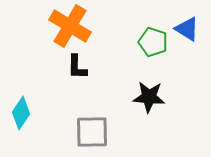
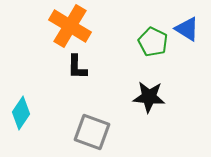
green pentagon: rotated 8 degrees clockwise
gray square: rotated 21 degrees clockwise
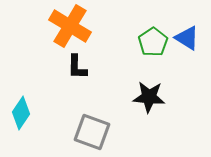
blue triangle: moved 9 px down
green pentagon: rotated 12 degrees clockwise
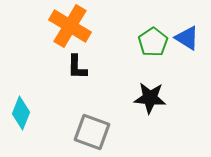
black star: moved 1 px right, 1 px down
cyan diamond: rotated 12 degrees counterclockwise
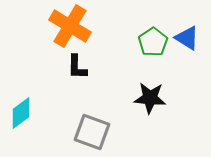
cyan diamond: rotated 32 degrees clockwise
